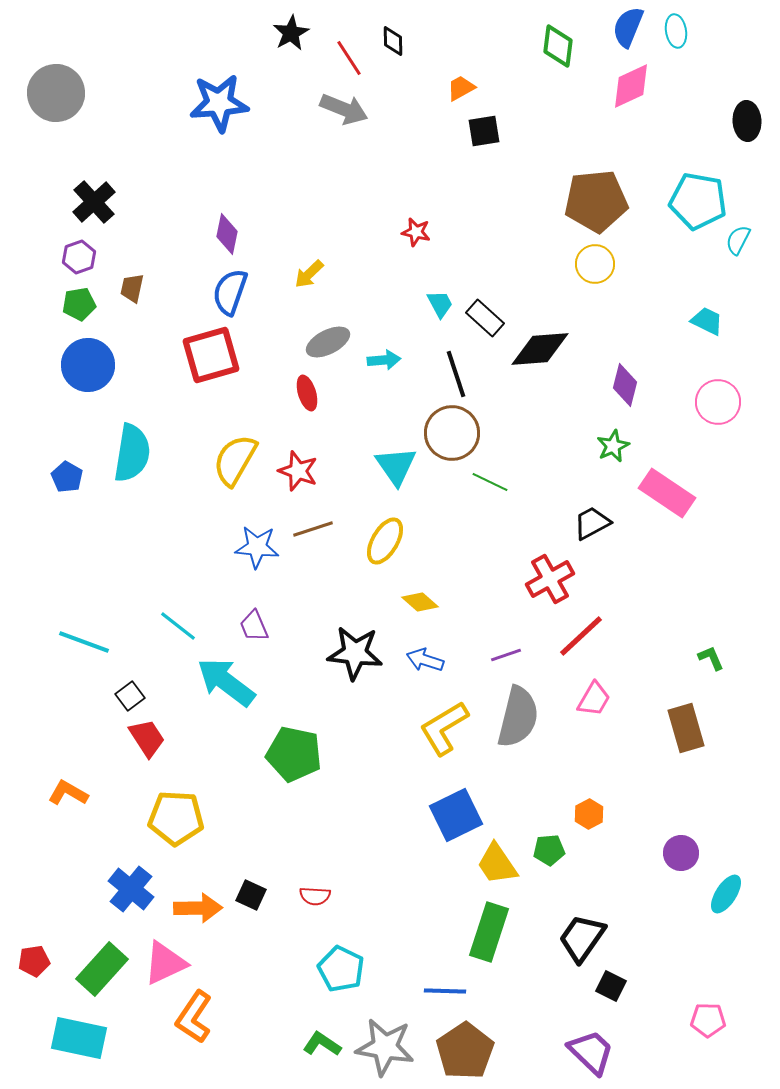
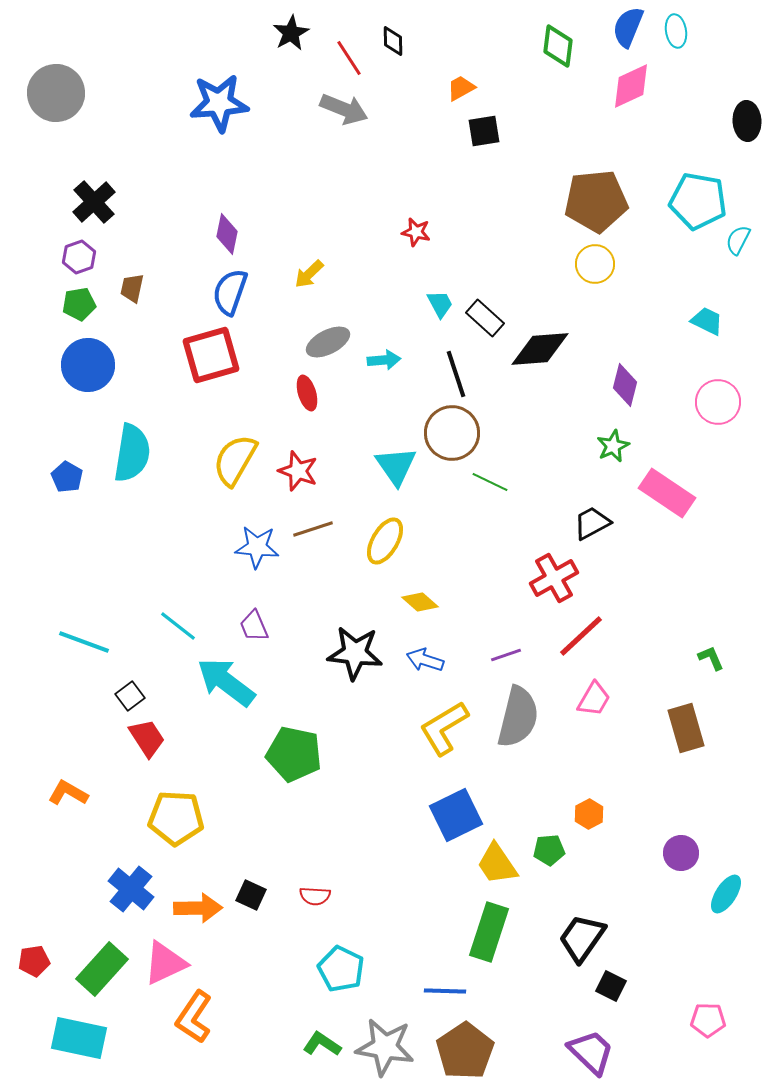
red cross at (550, 579): moved 4 px right, 1 px up
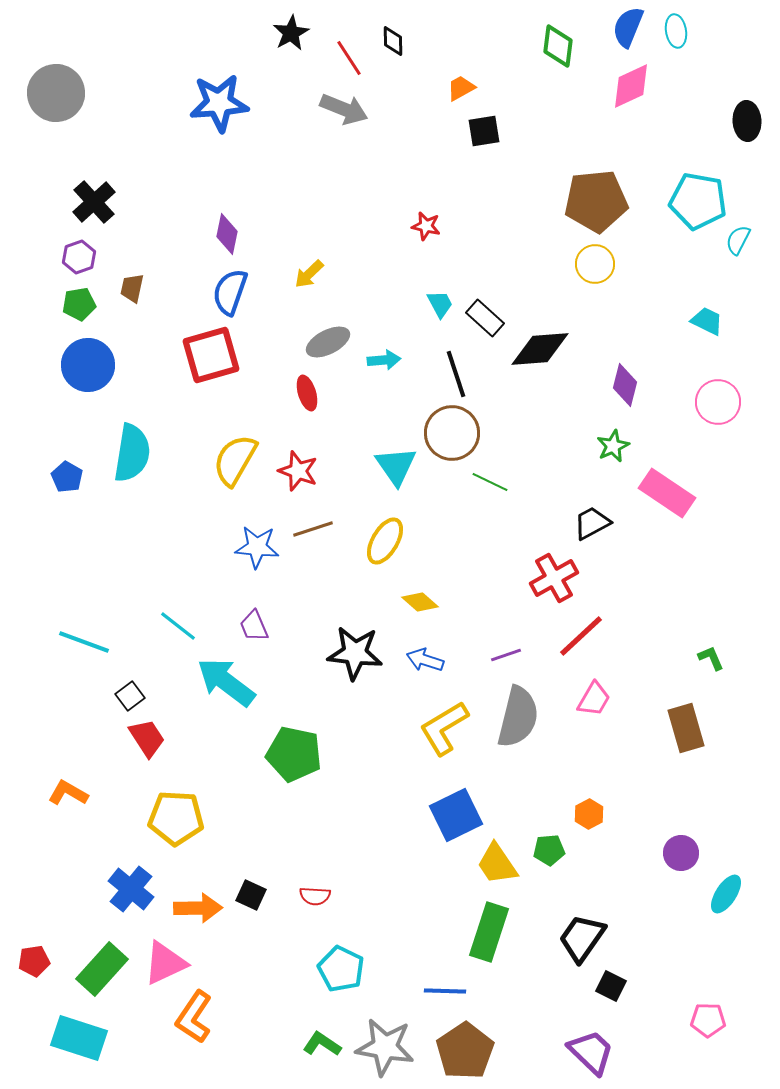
red star at (416, 232): moved 10 px right, 6 px up
cyan rectangle at (79, 1038): rotated 6 degrees clockwise
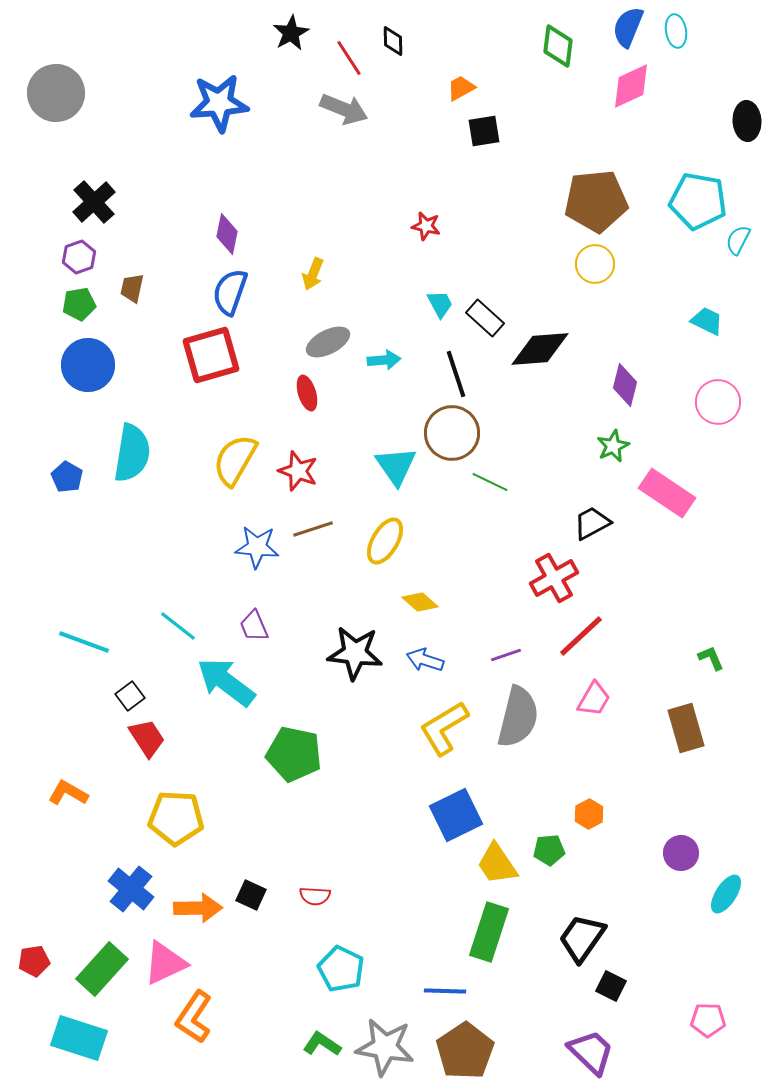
yellow arrow at (309, 274): moved 4 px right; rotated 24 degrees counterclockwise
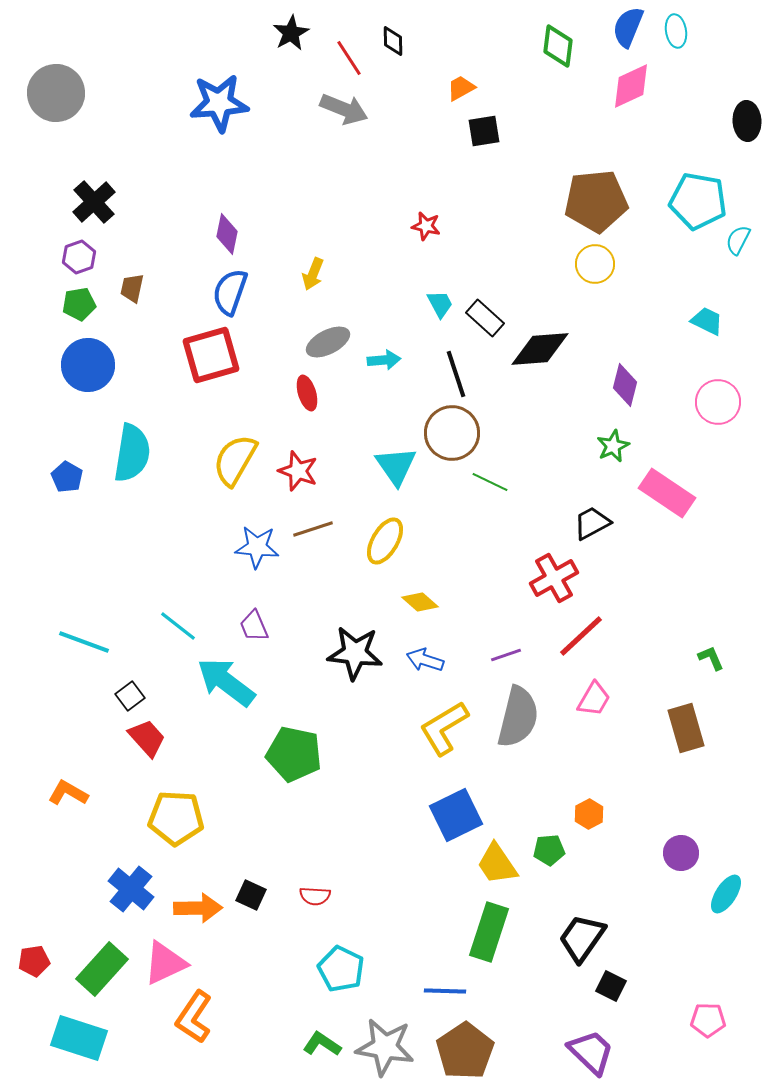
red trapezoid at (147, 738): rotated 9 degrees counterclockwise
